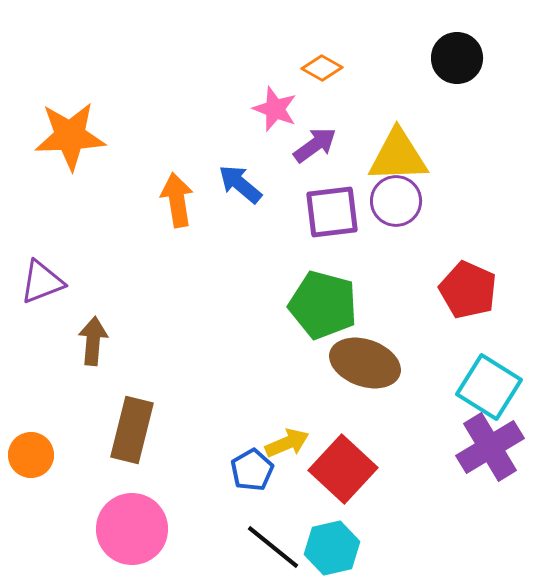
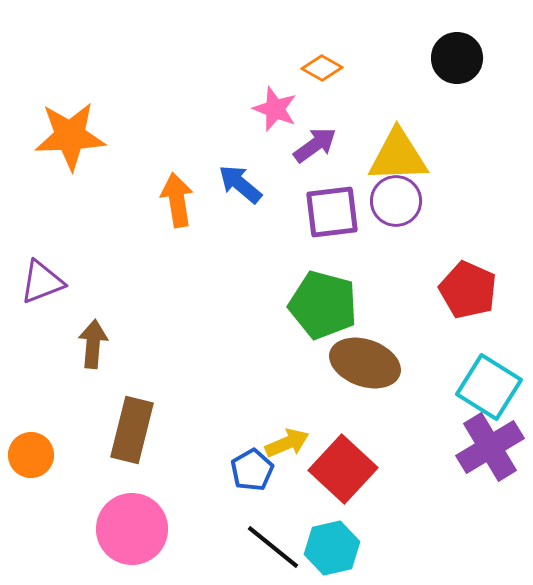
brown arrow: moved 3 px down
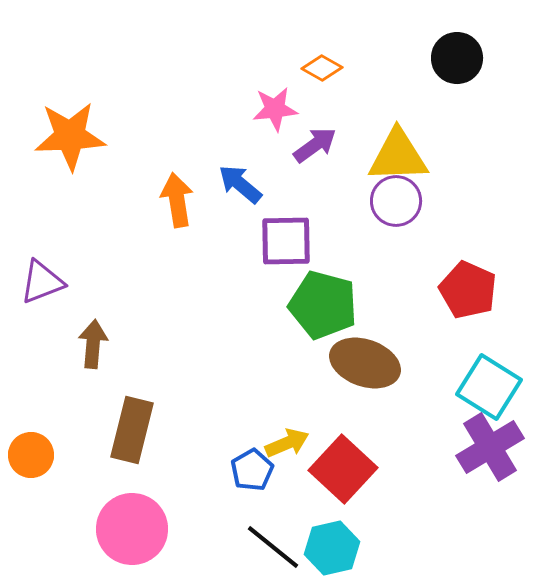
pink star: rotated 27 degrees counterclockwise
purple square: moved 46 px left, 29 px down; rotated 6 degrees clockwise
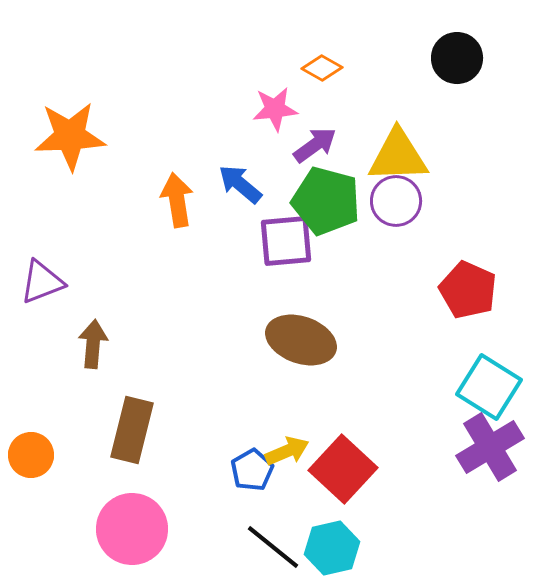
purple square: rotated 4 degrees counterclockwise
green pentagon: moved 3 px right, 104 px up
brown ellipse: moved 64 px left, 23 px up
yellow arrow: moved 8 px down
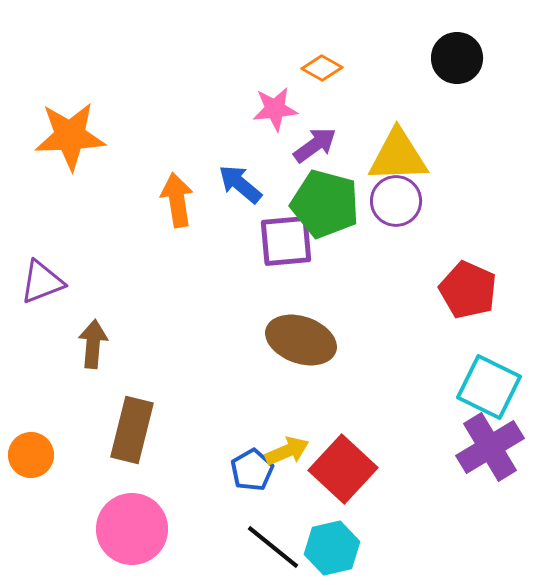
green pentagon: moved 1 px left, 3 px down
cyan square: rotated 6 degrees counterclockwise
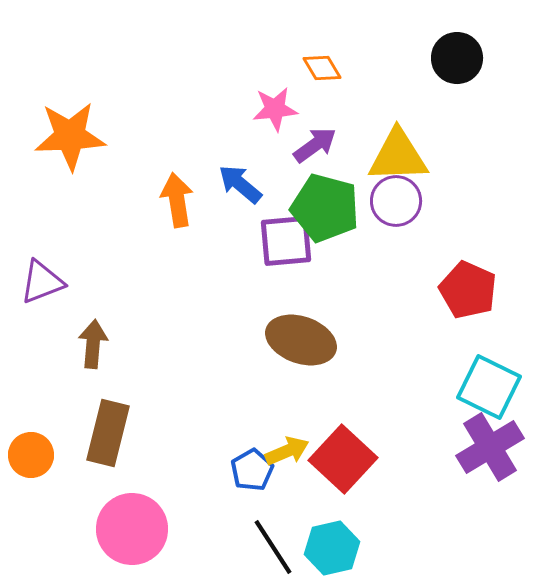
orange diamond: rotated 30 degrees clockwise
green pentagon: moved 4 px down
brown rectangle: moved 24 px left, 3 px down
red square: moved 10 px up
black line: rotated 18 degrees clockwise
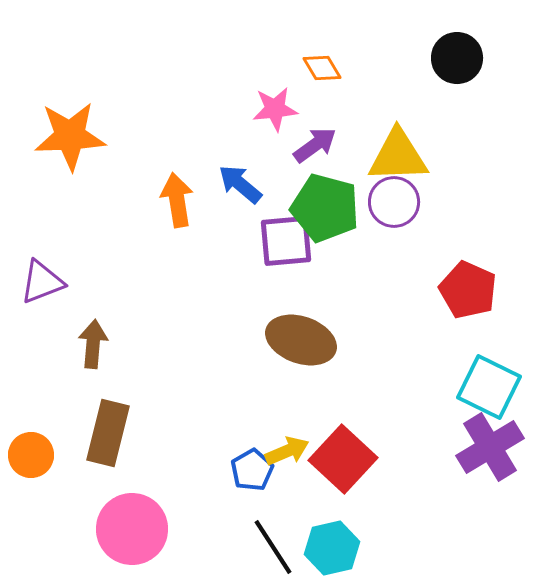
purple circle: moved 2 px left, 1 px down
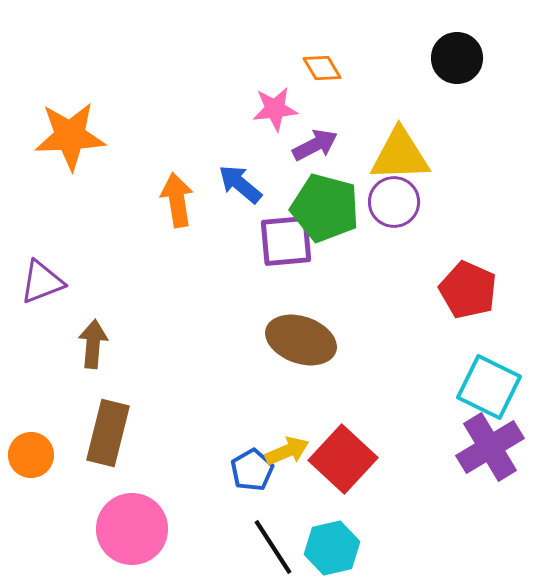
purple arrow: rotated 9 degrees clockwise
yellow triangle: moved 2 px right, 1 px up
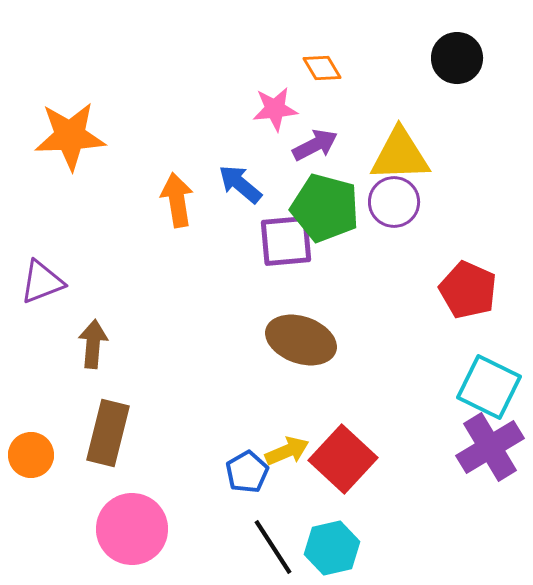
blue pentagon: moved 5 px left, 2 px down
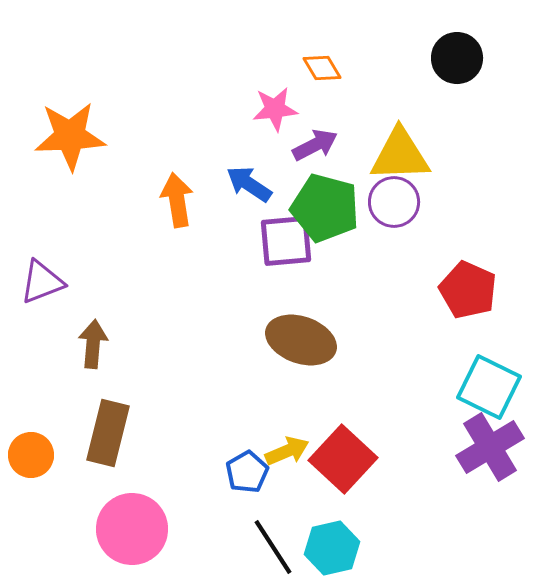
blue arrow: moved 9 px right; rotated 6 degrees counterclockwise
